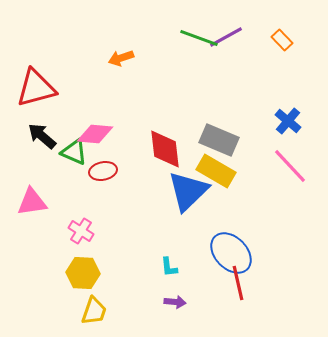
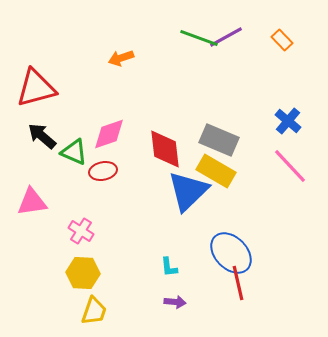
pink diamond: moved 14 px right; rotated 24 degrees counterclockwise
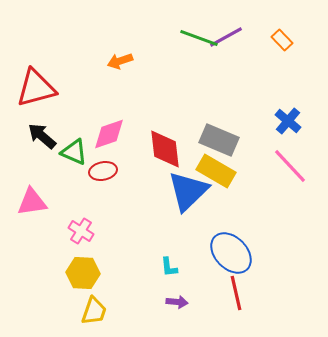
orange arrow: moved 1 px left, 3 px down
red line: moved 2 px left, 10 px down
purple arrow: moved 2 px right
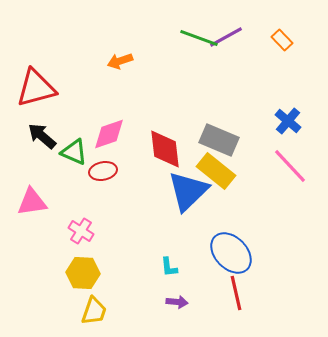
yellow rectangle: rotated 9 degrees clockwise
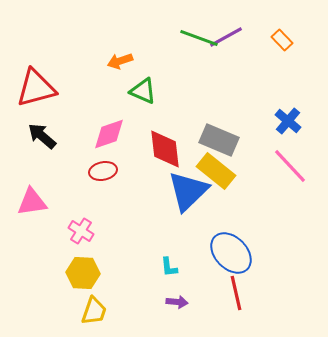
green triangle: moved 69 px right, 61 px up
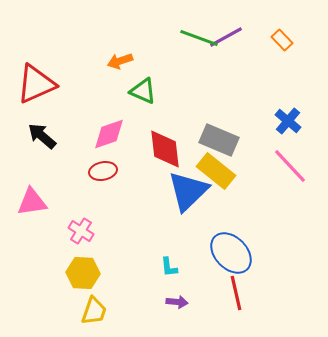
red triangle: moved 4 px up; rotated 9 degrees counterclockwise
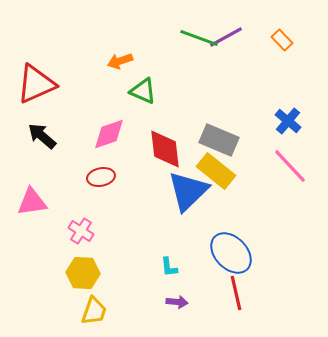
red ellipse: moved 2 px left, 6 px down
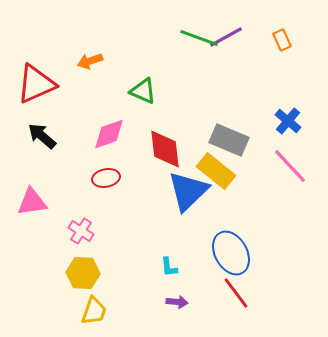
orange rectangle: rotated 20 degrees clockwise
orange arrow: moved 30 px left
gray rectangle: moved 10 px right
red ellipse: moved 5 px right, 1 px down
blue ellipse: rotated 15 degrees clockwise
red line: rotated 24 degrees counterclockwise
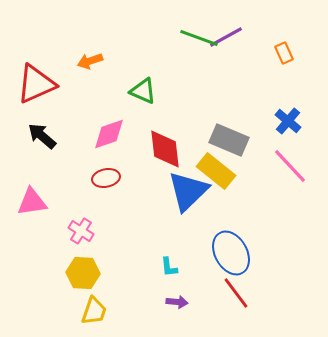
orange rectangle: moved 2 px right, 13 px down
